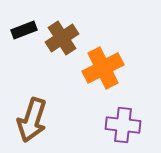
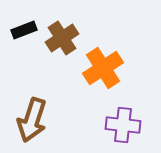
orange cross: rotated 6 degrees counterclockwise
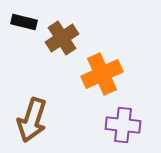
black rectangle: moved 8 px up; rotated 35 degrees clockwise
orange cross: moved 1 px left, 6 px down; rotated 9 degrees clockwise
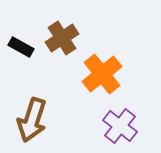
black rectangle: moved 3 px left, 25 px down; rotated 15 degrees clockwise
orange cross: rotated 15 degrees counterclockwise
purple cross: moved 3 px left, 1 px down; rotated 32 degrees clockwise
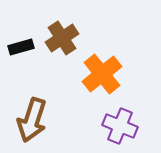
black rectangle: rotated 45 degrees counterclockwise
purple cross: rotated 16 degrees counterclockwise
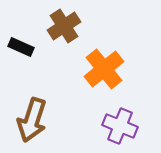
brown cross: moved 2 px right, 12 px up
black rectangle: rotated 40 degrees clockwise
orange cross: moved 2 px right, 5 px up
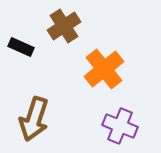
brown arrow: moved 2 px right, 1 px up
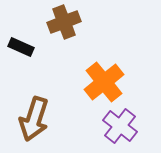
brown cross: moved 4 px up; rotated 12 degrees clockwise
orange cross: moved 13 px down
purple cross: rotated 16 degrees clockwise
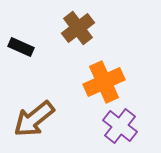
brown cross: moved 14 px right, 6 px down; rotated 16 degrees counterclockwise
orange cross: rotated 15 degrees clockwise
brown arrow: rotated 33 degrees clockwise
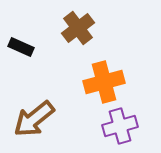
orange cross: rotated 9 degrees clockwise
purple cross: rotated 36 degrees clockwise
